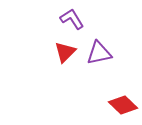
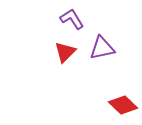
purple triangle: moved 3 px right, 5 px up
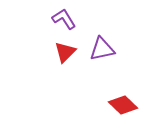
purple L-shape: moved 8 px left
purple triangle: moved 1 px down
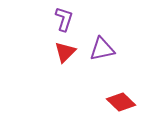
purple L-shape: rotated 50 degrees clockwise
red diamond: moved 2 px left, 3 px up
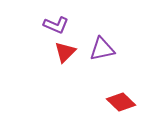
purple L-shape: moved 8 px left, 6 px down; rotated 95 degrees clockwise
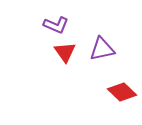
red triangle: rotated 20 degrees counterclockwise
red diamond: moved 1 px right, 10 px up
